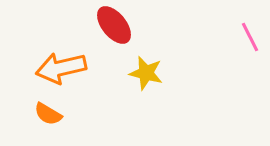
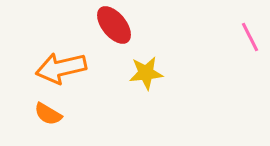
yellow star: rotated 20 degrees counterclockwise
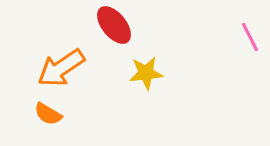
orange arrow: rotated 21 degrees counterclockwise
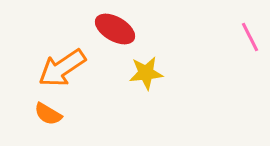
red ellipse: moved 1 px right, 4 px down; rotated 21 degrees counterclockwise
orange arrow: moved 1 px right
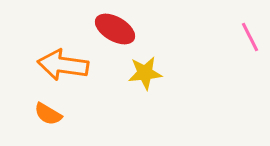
orange arrow: moved 1 px right, 3 px up; rotated 42 degrees clockwise
yellow star: moved 1 px left
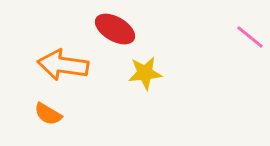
pink line: rotated 24 degrees counterclockwise
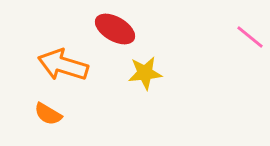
orange arrow: rotated 9 degrees clockwise
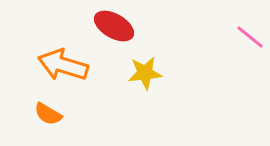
red ellipse: moved 1 px left, 3 px up
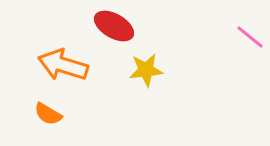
yellow star: moved 1 px right, 3 px up
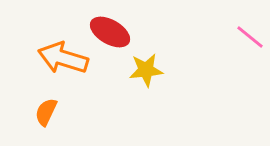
red ellipse: moved 4 px left, 6 px down
orange arrow: moved 7 px up
orange semicircle: moved 2 px left, 2 px up; rotated 84 degrees clockwise
